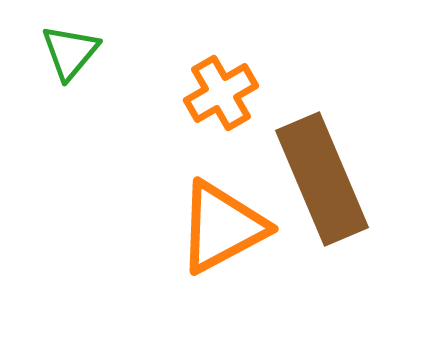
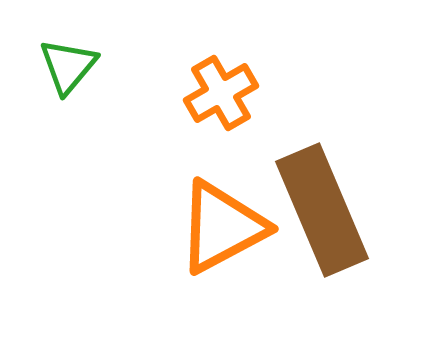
green triangle: moved 2 px left, 14 px down
brown rectangle: moved 31 px down
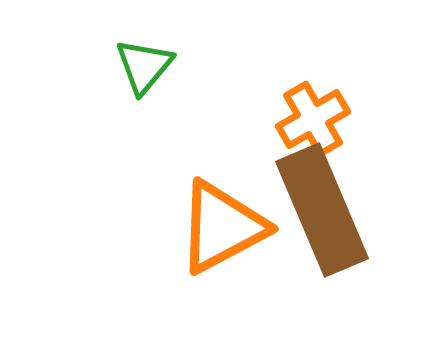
green triangle: moved 76 px right
orange cross: moved 92 px right, 26 px down
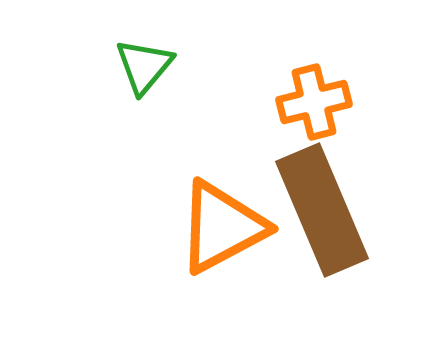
orange cross: moved 1 px right, 17 px up; rotated 16 degrees clockwise
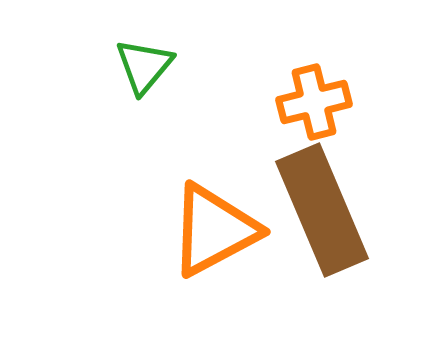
orange triangle: moved 8 px left, 3 px down
